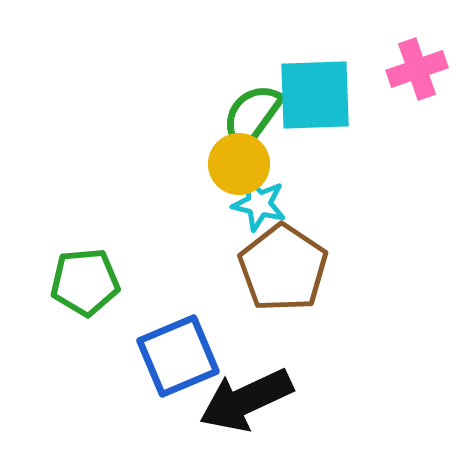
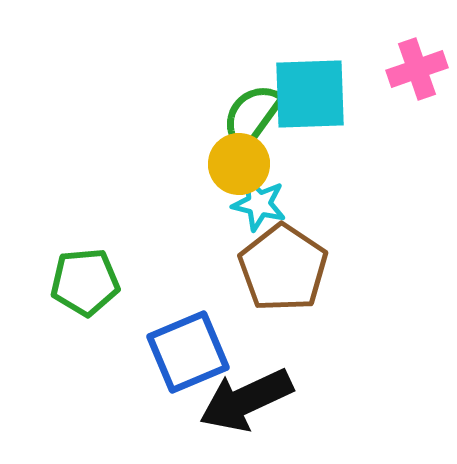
cyan square: moved 5 px left, 1 px up
blue square: moved 10 px right, 4 px up
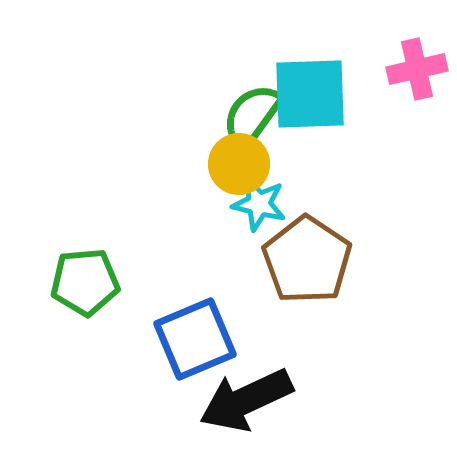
pink cross: rotated 6 degrees clockwise
brown pentagon: moved 24 px right, 8 px up
blue square: moved 7 px right, 13 px up
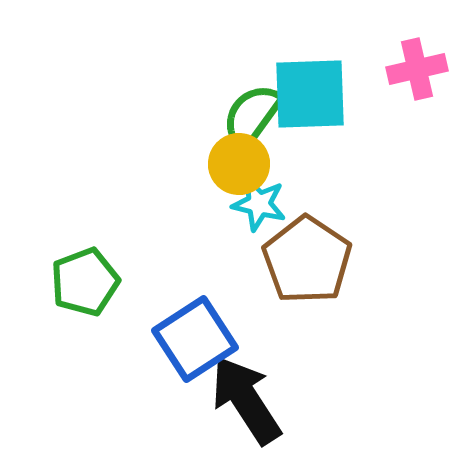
green pentagon: rotated 16 degrees counterclockwise
blue square: rotated 10 degrees counterclockwise
black arrow: rotated 82 degrees clockwise
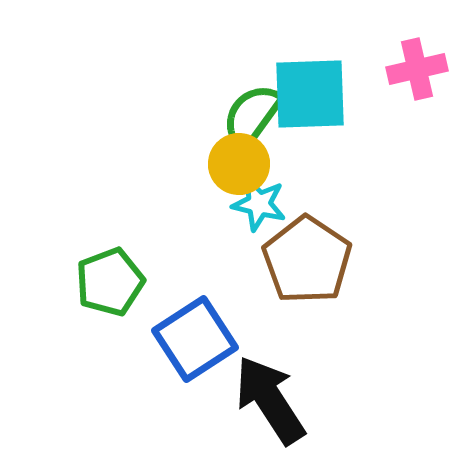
green pentagon: moved 25 px right
black arrow: moved 24 px right
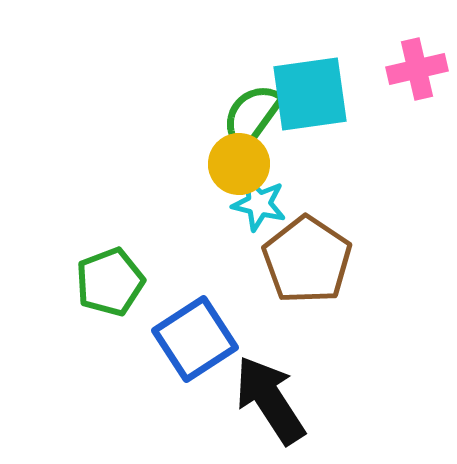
cyan square: rotated 6 degrees counterclockwise
